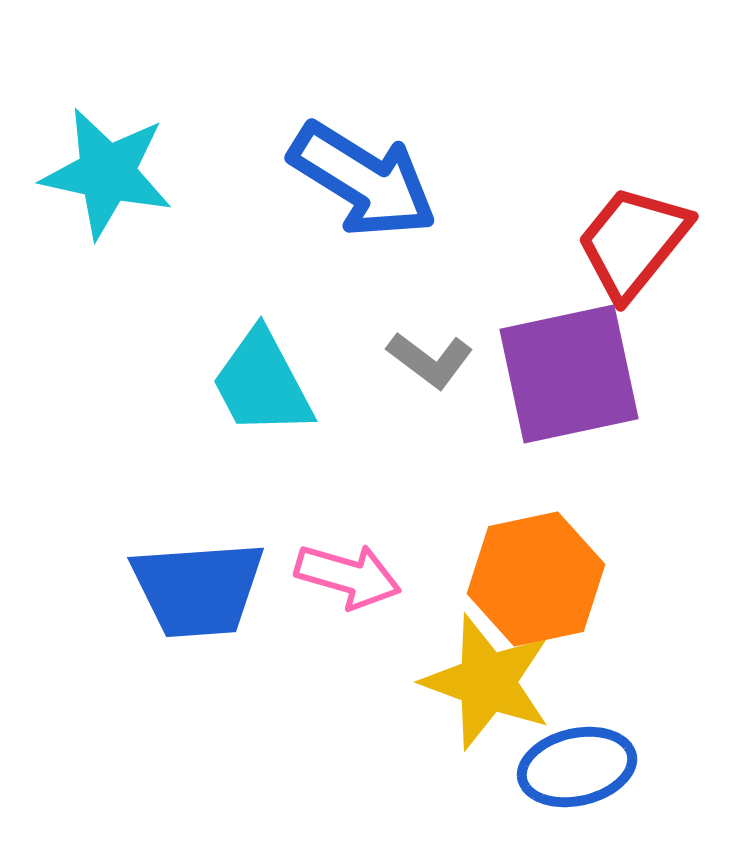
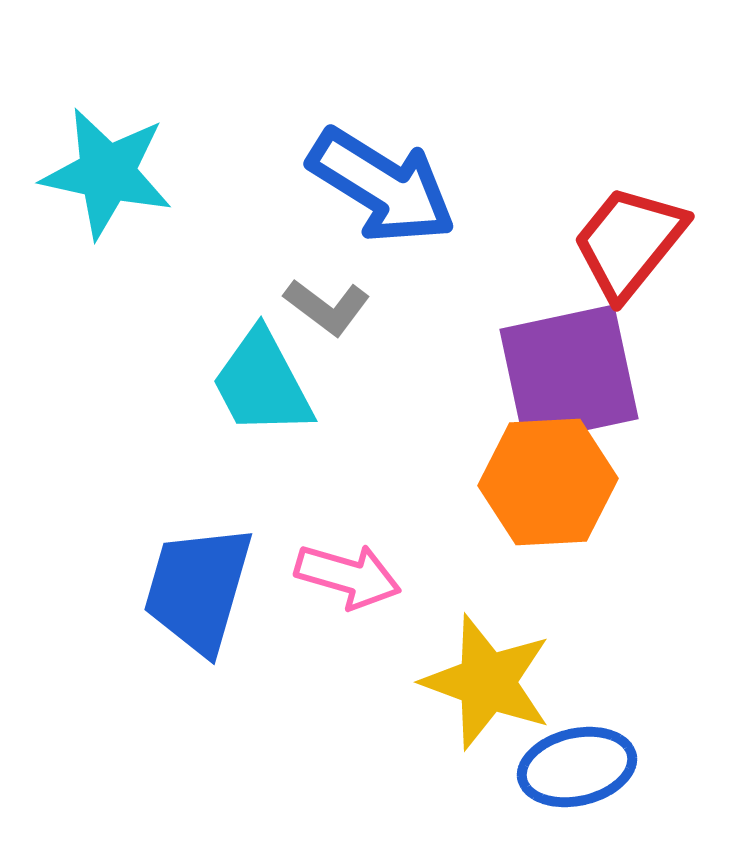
blue arrow: moved 19 px right, 6 px down
red trapezoid: moved 4 px left
gray L-shape: moved 103 px left, 53 px up
orange hexagon: moved 12 px right, 97 px up; rotated 9 degrees clockwise
blue trapezoid: rotated 110 degrees clockwise
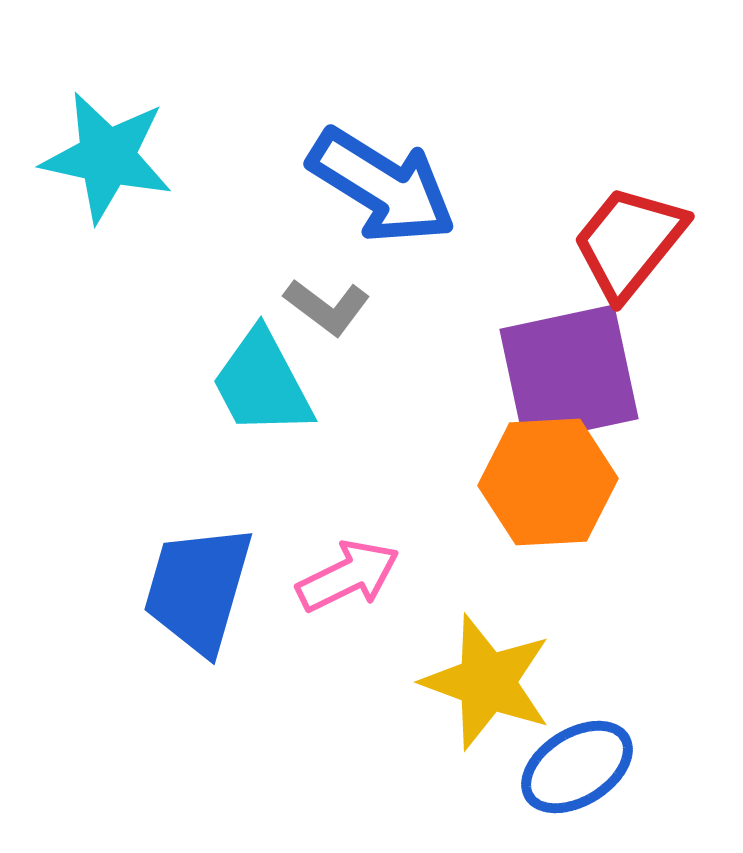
cyan star: moved 16 px up
pink arrow: rotated 42 degrees counterclockwise
blue ellipse: rotated 19 degrees counterclockwise
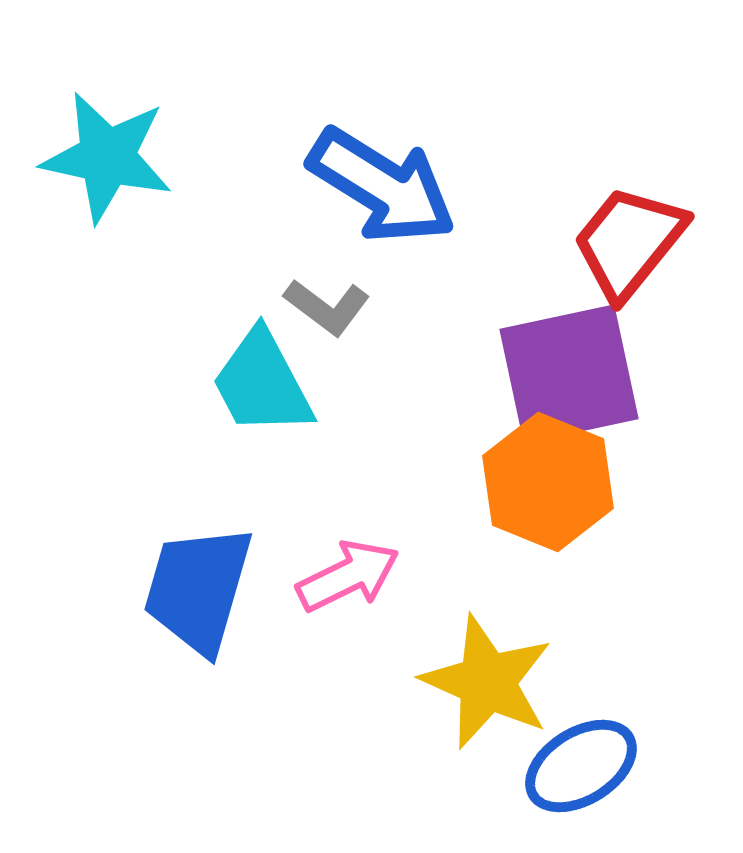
orange hexagon: rotated 25 degrees clockwise
yellow star: rotated 4 degrees clockwise
blue ellipse: moved 4 px right, 1 px up
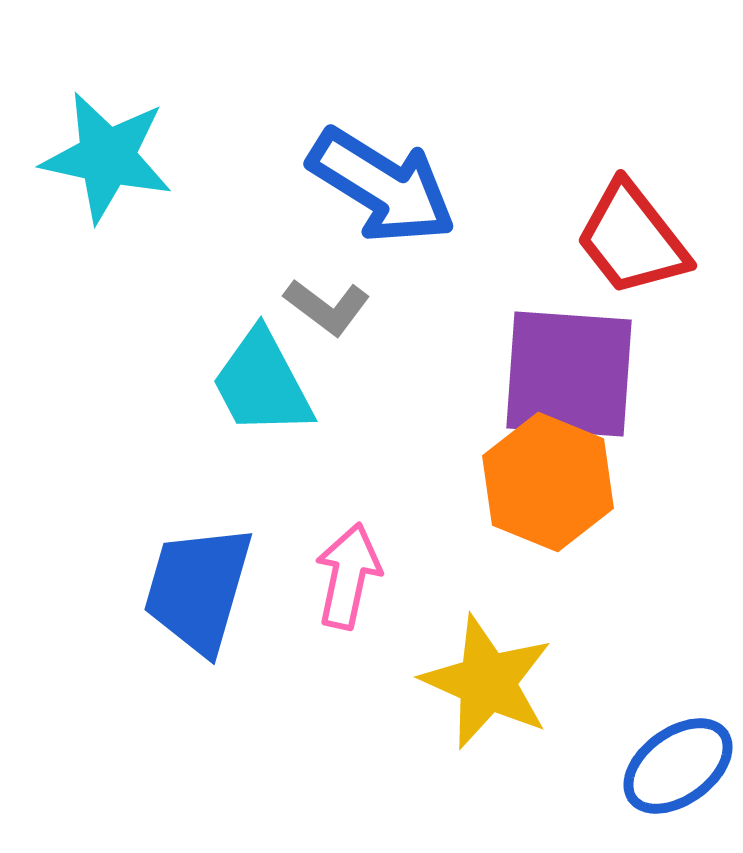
red trapezoid: moved 3 px right, 3 px up; rotated 77 degrees counterclockwise
purple square: rotated 16 degrees clockwise
pink arrow: rotated 52 degrees counterclockwise
blue ellipse: moved 97 px right; rotated 4 degrees counterclockwise
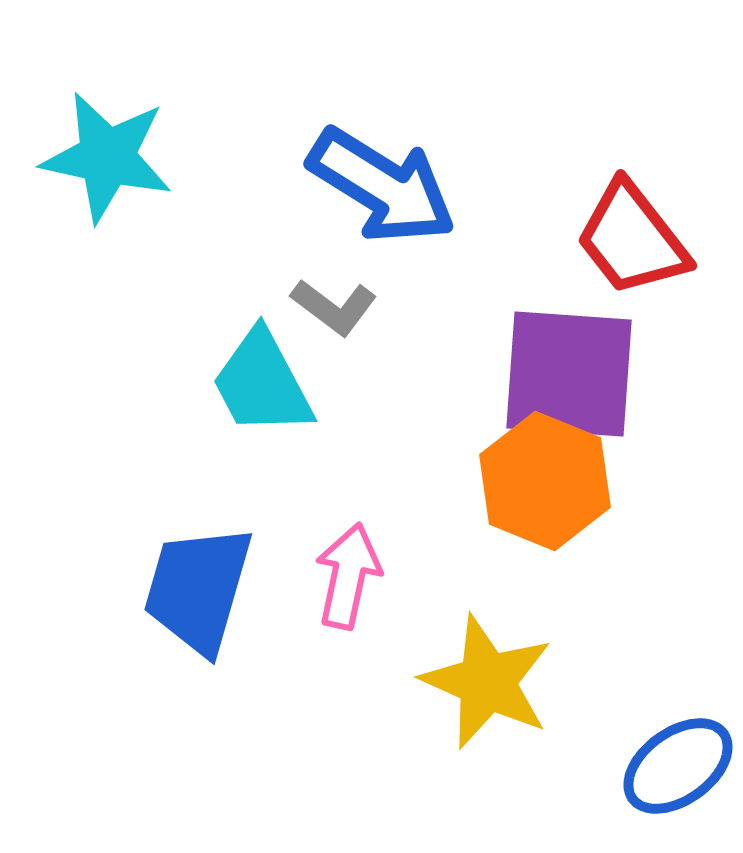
gray L-shape: moved 7 px right
orange hexagon: moved 3 px left, 1 px up
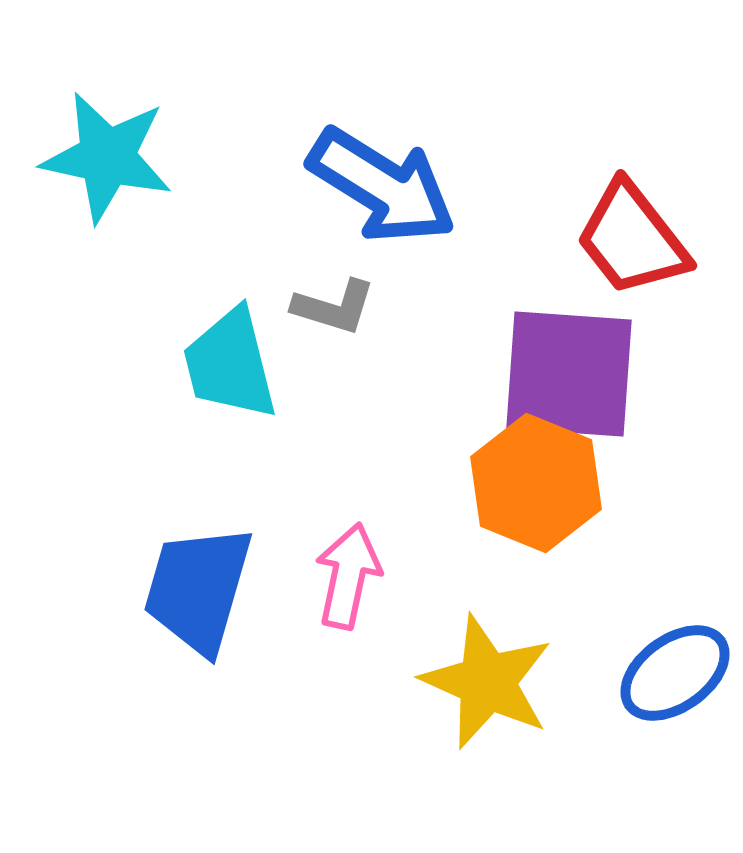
gray L-shape: rotated 20 degrees counterclockwise
cyan trapezoid: moved 32 px left, 19 px up; rotated 14 degrees clockwise
orange hexagon: moved 9 px left, 2 px down
blue ellipse: moved 3 px left, 93 px up
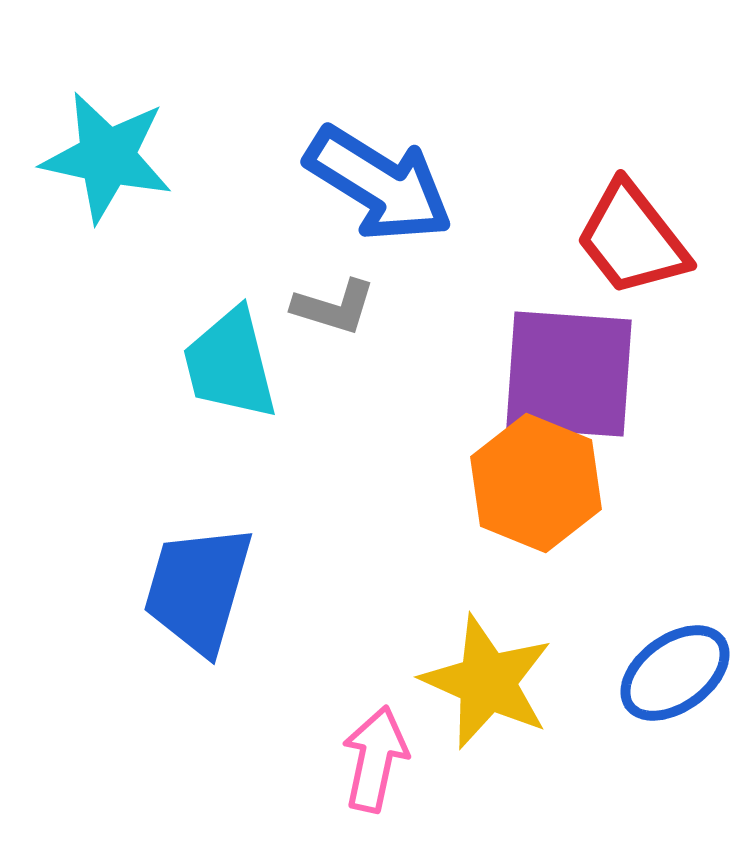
blue arrow: moved 3 px left, 2 px up
pink arrow: moved 27 px right, 183 px down
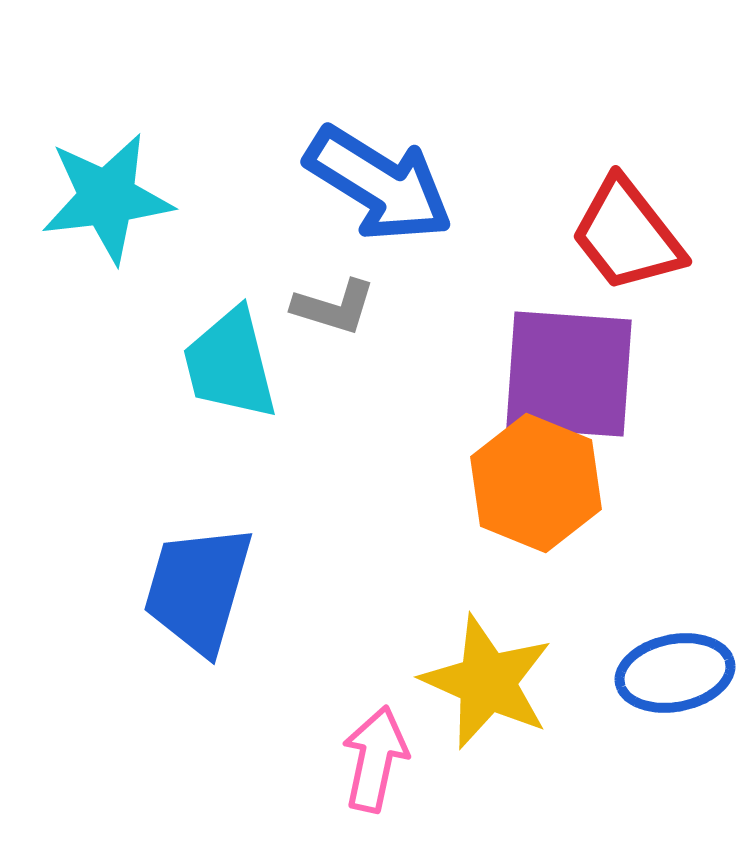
cyan star: moved 41 px down; rotated 19 degrees counterclockwise
red trapezoid: moved 5 px left, 4 px up
blue ellipse: rotated 25 degrees clockwise
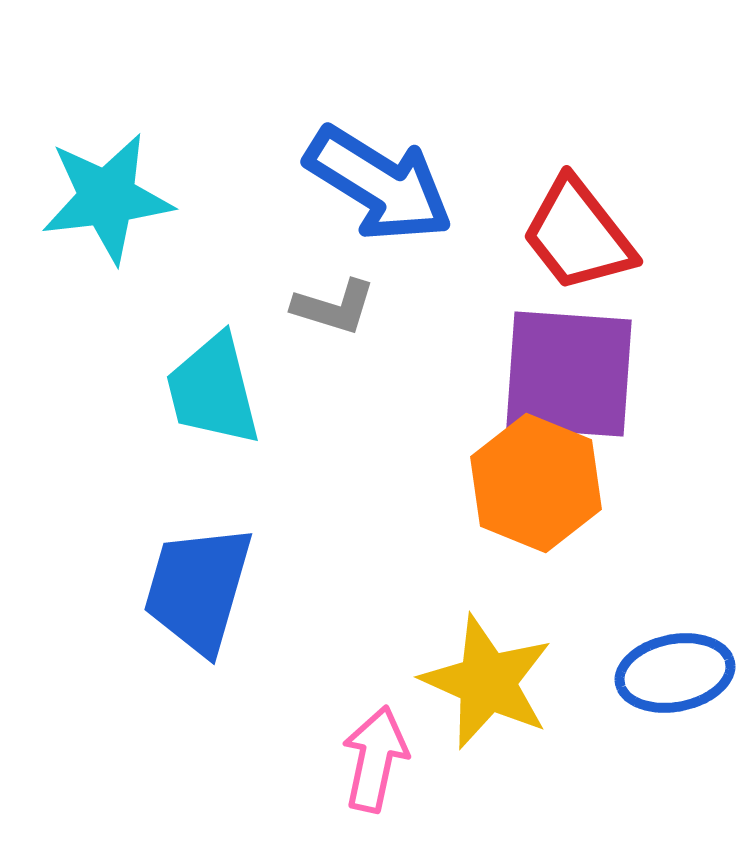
red trapezoid: moved 49 px left
cyan trapezoid: moved 17 px left, 26 px down
